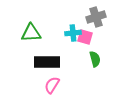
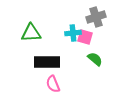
green semicircle: rotated 35 degrees counterclockwise
pink semicircle: moved 1 px right, 1 px up; rotated 54 degrees counterclockwise
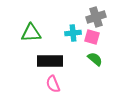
pink square: moved 7 px right
black rectangle: moved 3 px right, 1 px up
